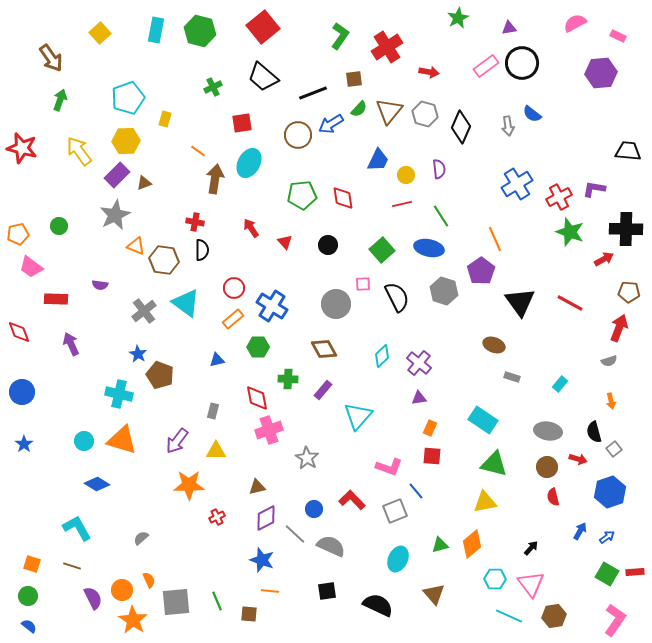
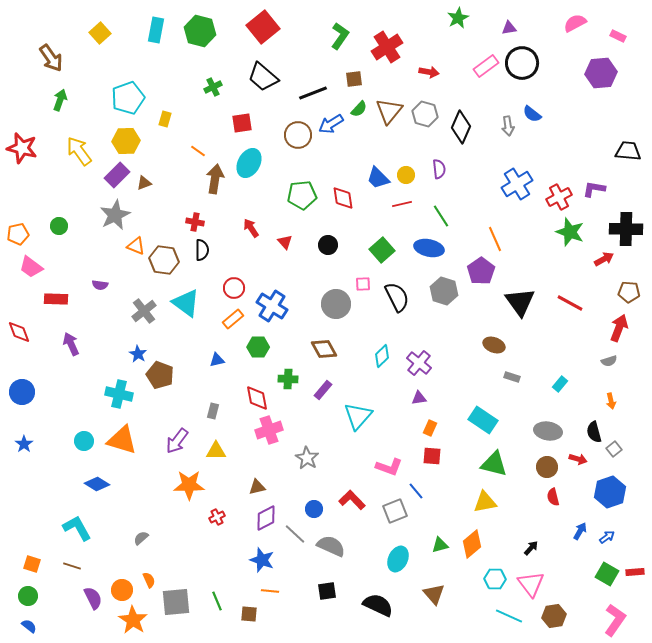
blue trapezoid at (378, 160): moved 18 px down; rotated 110 degrees clockwise
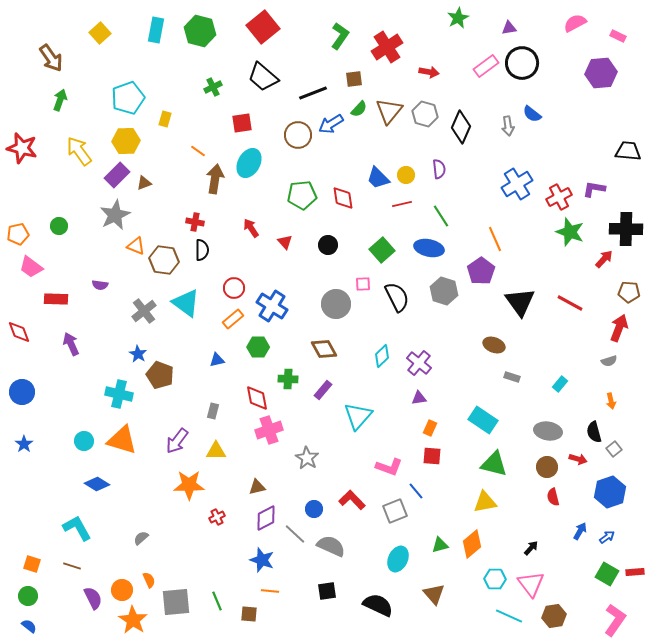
red arrow at (604, 259): rotated 18 degrees counterclockwise
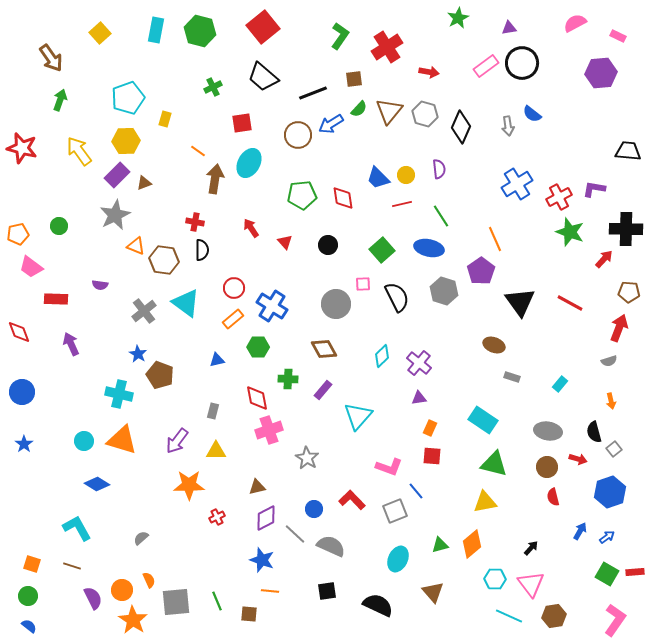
brown triangle at (434, 594): moved 1 px left, 2 px up
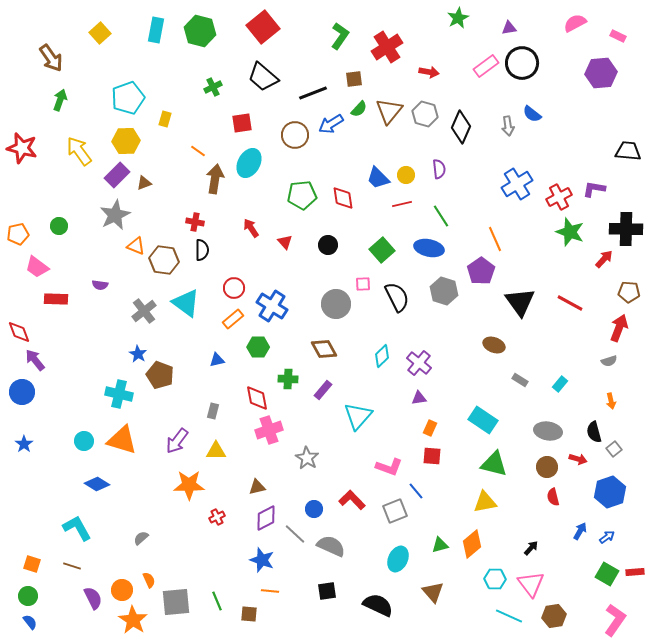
brown circle at (298, 135): moved 3 px left
pink trapezoid at (31, 267): moved 6 px right
purple arrow at (71, 344): moved 36 px left, 16 px down; rotated 15 degrees counterclockwise
gray rectangle at (512, 377): moved 8 px right, 3 px down; rotated 14 degrees clockwise
blue semicircle at (29, 626): moved 1 px right, 4 px up; rotated 14 degrees clockwise
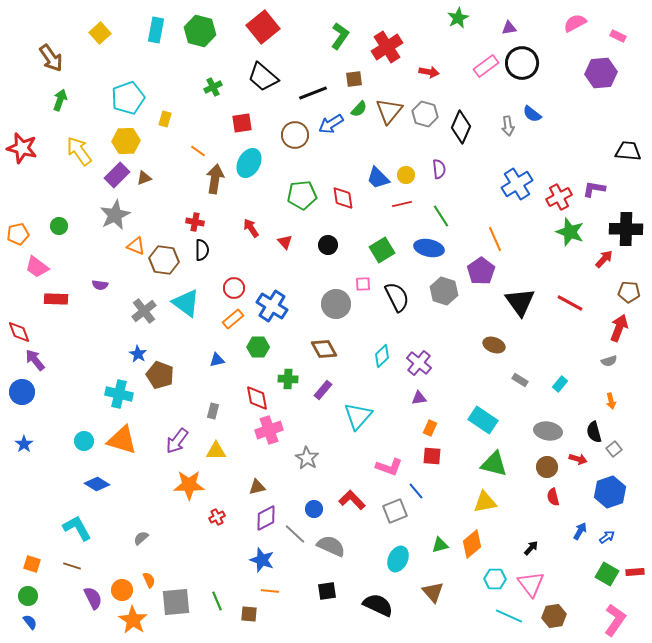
brown triangle at (144, 183): moved 5 px up
green square at (382, 250): rotated 10 degrees clockwise
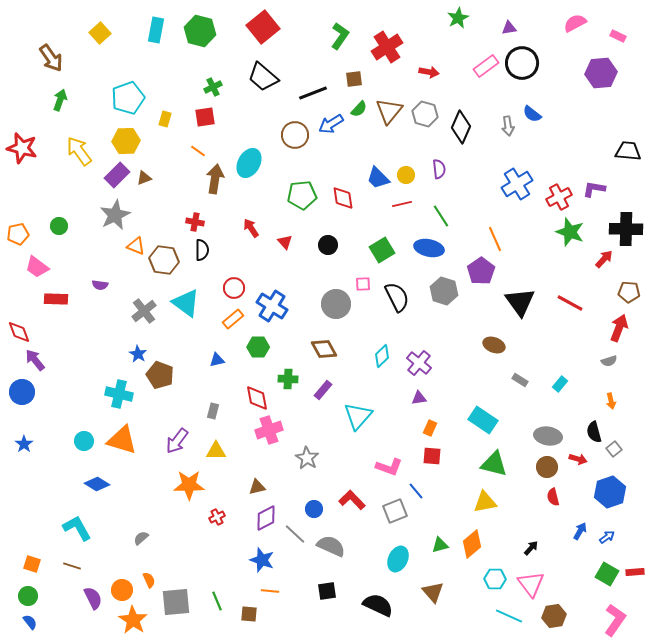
red square at (242, 123): moved 37 px left, 6 px up
gray ellipse at (548, 431): moved 5 px down
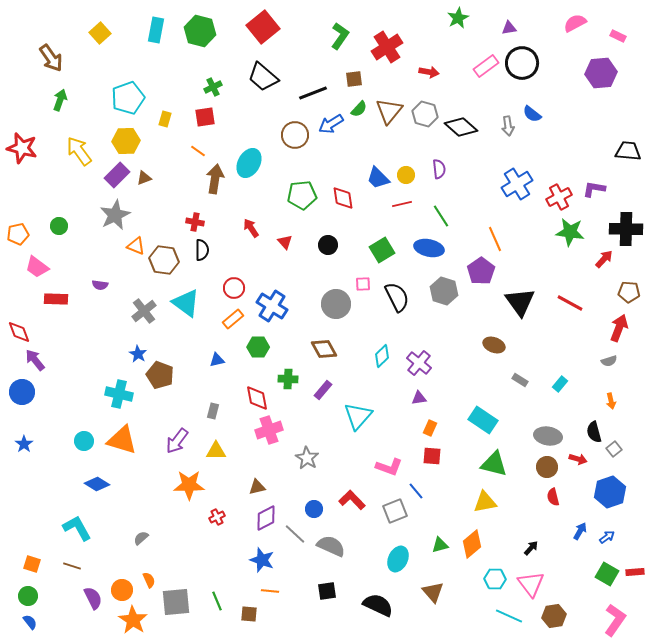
black diamond at (461, 127): rotated 72 degrees counterclockwise
green star at (570, 232): rotated 12 degrees counterclockwise
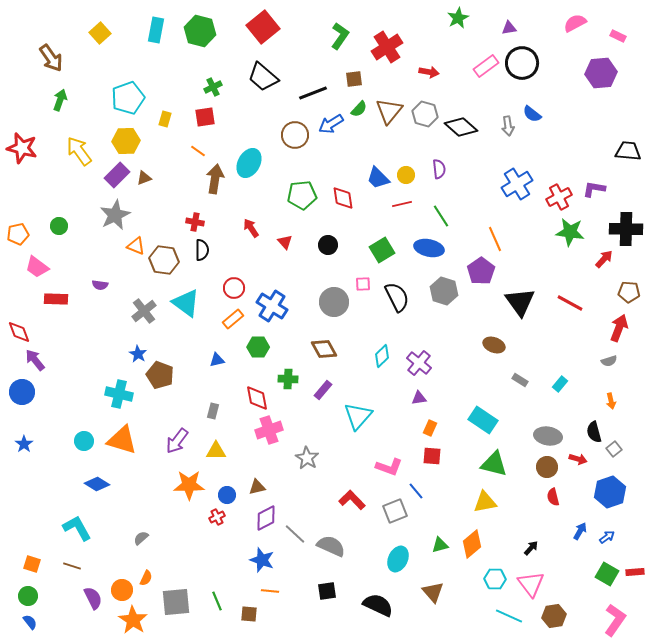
gray circle at (336, 304): moved 2 px left, 2 px up
blue circle at (314, 509): moved 87 px left, 14 px up
orange semicircle at (149, 580): moved 3 px left, 2 px up; rotated 49 degrees clockwise
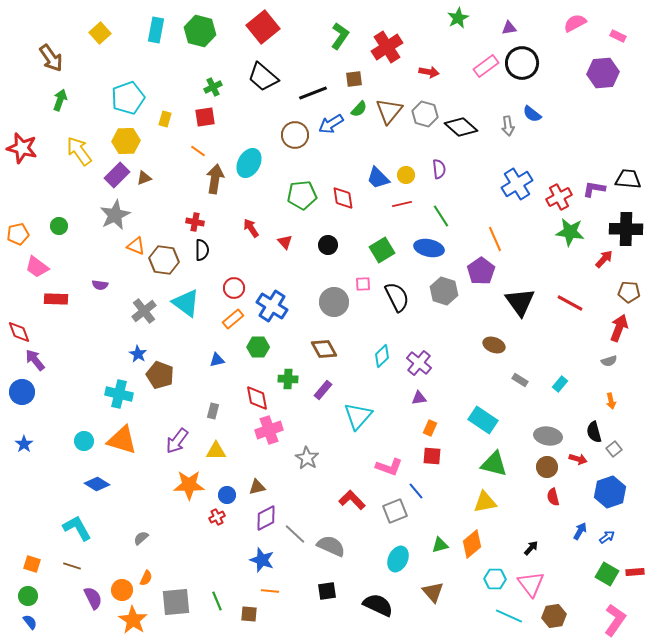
purple hexagon at (601, 73): moved 2 px right
black trapezoid at (628, 151): moved 28 px down
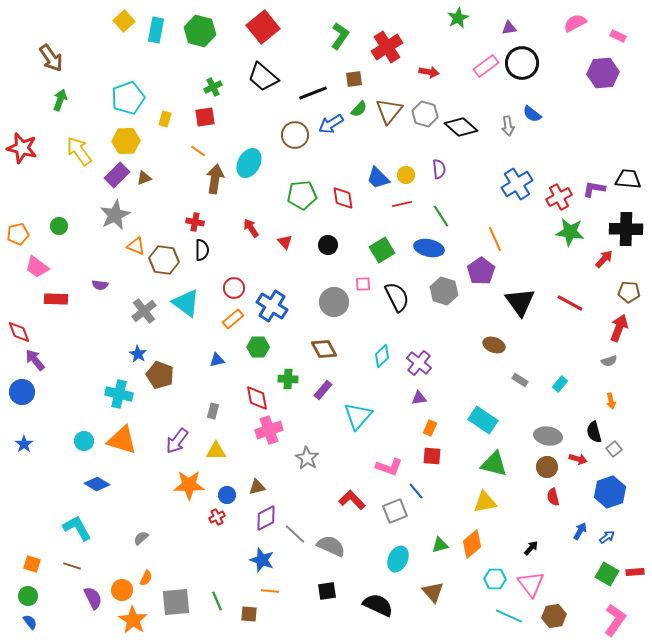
yellow square at (100, 33): moved 24 px right, 12 px up
